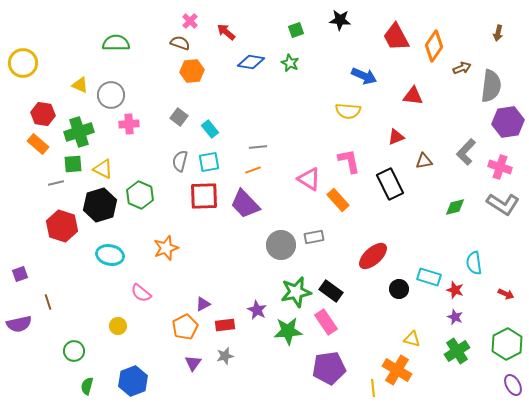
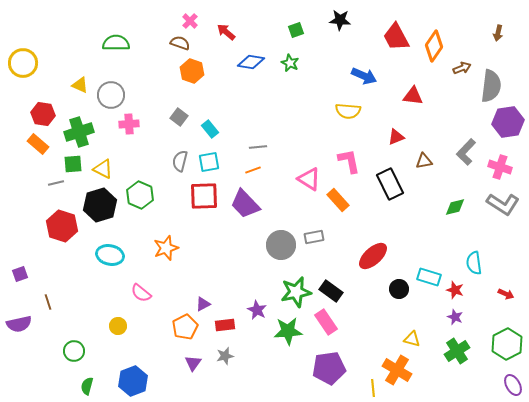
orange hexagon at (192, 71): rotated 25 degrees clockwise
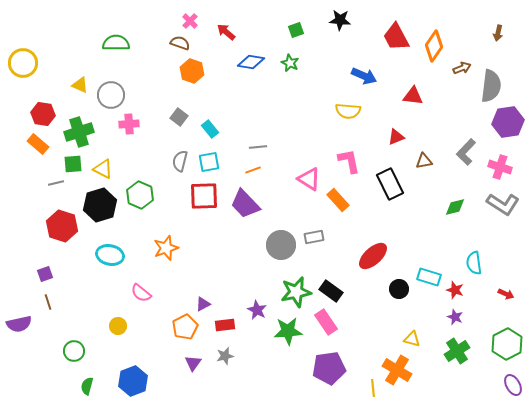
purple square at (20, 274): moved 25 px right
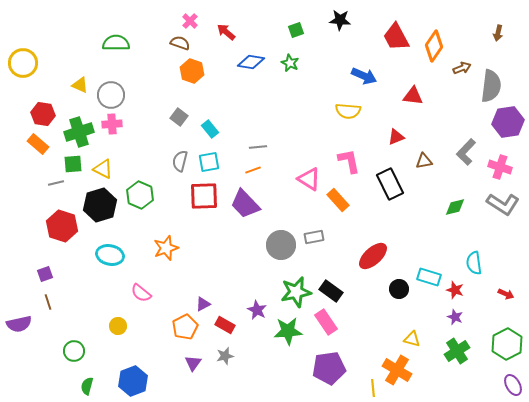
pink cross at (129, 124): moved 17 px left
red rectangle at (225, 325): rotated 36 degrees clockwise
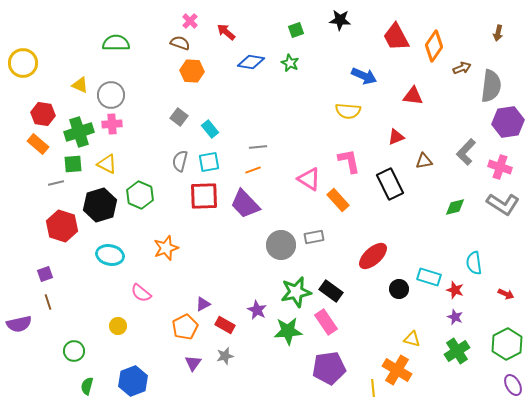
orange hexagon at (192, 71): rotated 15 degrees counterclockwise
yellow triangle at (103, 169): moved 4 px right, 5 px up
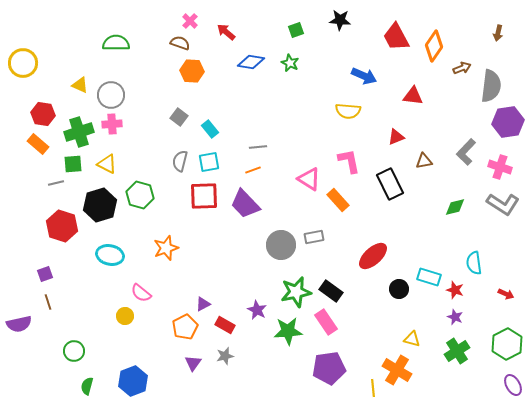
green hexagon at (140, 195): rotated 8 degrees counterclockwise
yellow circle at (118, 326): moved 7 px right, 10 px up
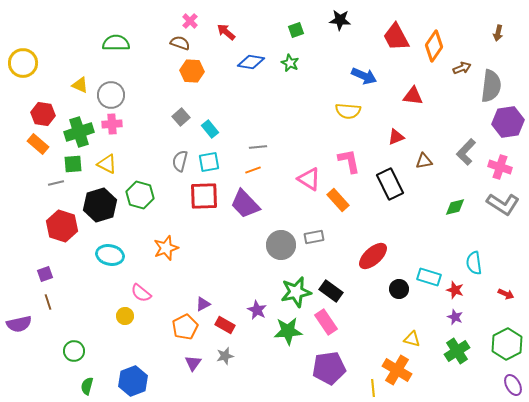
gray square at (179, 117): moved 2 px right; rotated 12 degrees clockwise
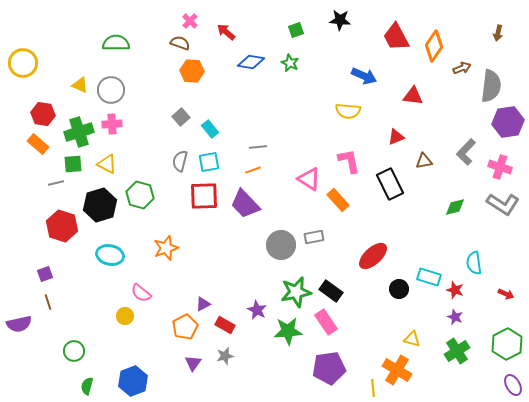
gray circle at (111, 95): moved 5 px up
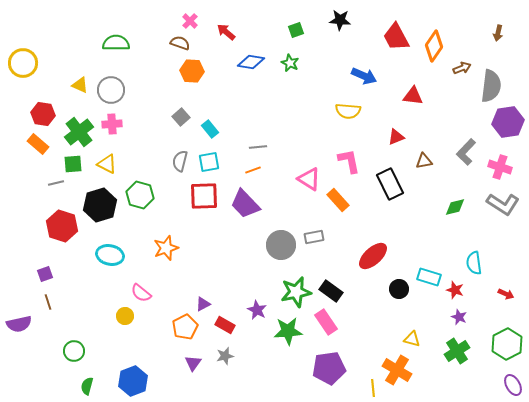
green cross at (79, 132): rotated 20 degrees counterclockwise
purple star at (455, 317): moved 4 px right
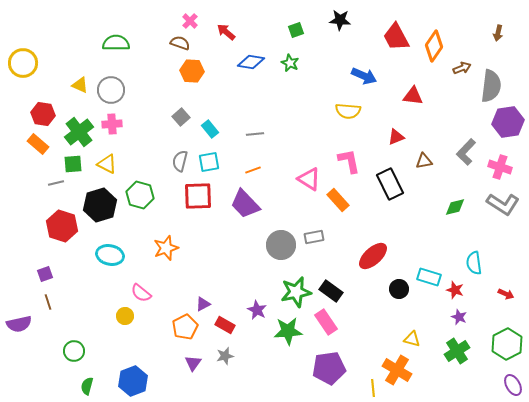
gray line at (258, 147): moved 3 px left, 13 px up
red square at (204, 196): moved 6 px left
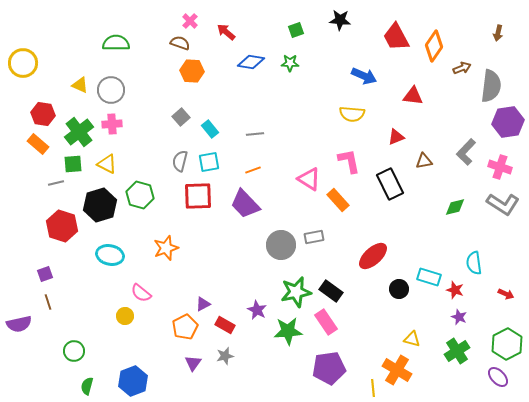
green star at (290, 63): rotated 24 degrees counterclockwise
yellow semicircle at (348, 111): moved 4 px right, 3 px down
purple ellipse at (513, 385): moved 15 px left, 8 px up; rotated 15 degrees counterclockwise
